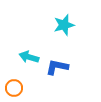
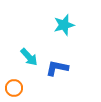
cyan arrow: rotated 150 degrees counterclockwise
blue L-shape: moved 1 px down
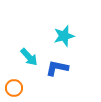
cyan star: moved 11 px down
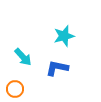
cyan arrow: moved 6 px left
orange circle: moved 1 px right, 1 px down
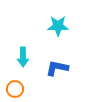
cyan star: moved 6 px left, 10 px up; rotated 15 degrees clockwise
cyan arrow: rotated 42 degrees clockwise
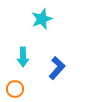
cyan star: moved 16 px left, 7 px up; rotated 20 degrees counterclockwise
blue L-shape: rotated 120 degrees clockwise
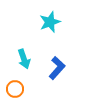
cyan star: moved 8 px right, 3 px down
cyan arrow: moved 1 px right, 2 px down; rotated 18 degrees counterclockwise
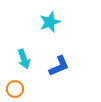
blue L-shape: moved 2 px right, 2 px up; rotated 25 degrees clockwise
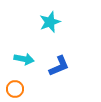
cyan arrow: rotated 60 degrees counterclockwise
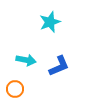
cyan arrow: moved 2 px right, 1 px down
